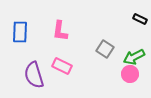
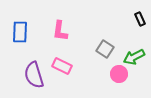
black rectangle: rotated 40 degrees clockwise
pink circle: moved 11 px left
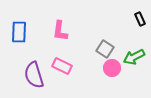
blue rectangle: moved 1 px left
pink circle: moved 7 px left, 6 px up
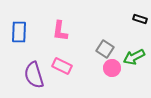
black rectangle: rotated 48 degrees counterclockwise
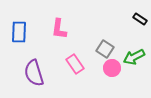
black rectangle: rotated 16 degrees clockwise
pink L-shape: moved 1 px left, 2 px up
pink rectangle: moved 13 px right, 2 px up; rotated 30 degrees clockwise
purple semicircle: moved 2 px up
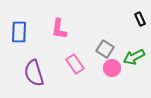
black rectangle: rotated 32 degrees clockwise
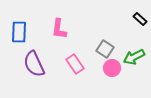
black rectangle: rotated 24 degrees counterclockwise
purple semicircle: moved 9 px up; rotated 8 degrees counterclockwise
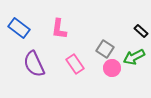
black rectangle: moved 1 px right, 12 px down
blue rectangle: moved 4 px up; rotated 55 degrees counterclockwise
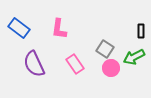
black rectangle: rotated 48 degrees clockwise
pink circle: moved 1 px left
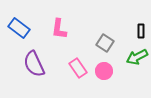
gray square: moved 6 px up
green arrow: moved 3 px right
pink rectangle: moved 3 px right, 4 px down
pink circle: moved 7 px left, 3 px down
